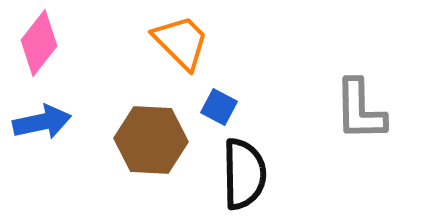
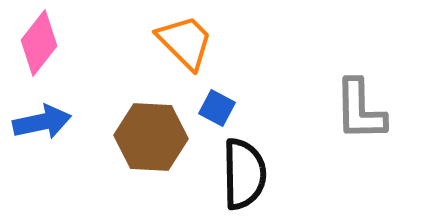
orange trapezoid: moved 4 px right
blue square: moved 2 px left, 1 px down
brown hexagon: moved 3 px up
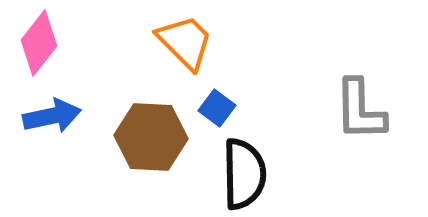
blue square: rotated 9 degrees clockwise
blue arrow: moved 10 px right, 6 px up
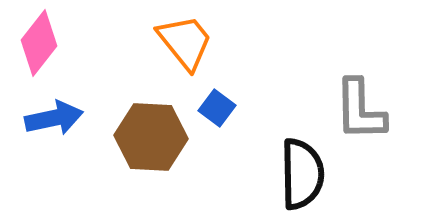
orange trapezoid: rotated 6 degrees clockwise
blue arrow: moved 2 px right, 2 px down
black semicircle: moved 58 px right
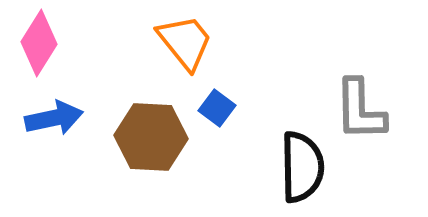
pink diamond: rotated 6 degrees counterclockwise
black semicircle: moved 7 px up
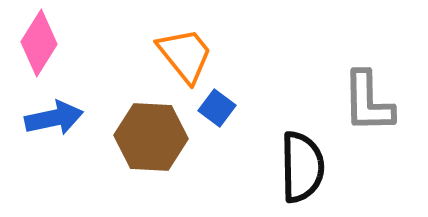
orange trapezoid: moved 13 px down
gray L-shape: moved 8 px right, 8 px up
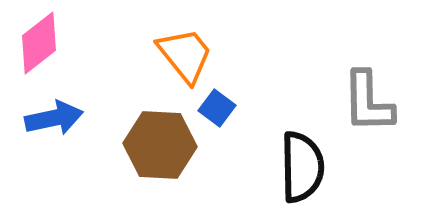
pink diamond: rotated 20 degrees clockwise
brown hexagon: moved 9 px right, 8 px down
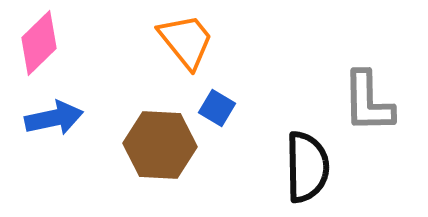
pink diamond: rotated 6 degrees counterclockwise
orange trapezoid: moved 1 px right, 14 px up
blue square: rotated 6 degrees counterclockwise
black semicircle: moved 5 px right
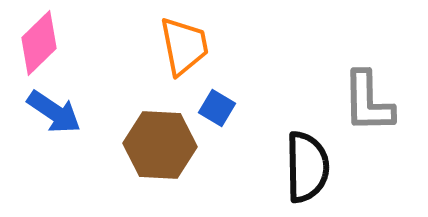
orange trapezoid: moved 2 px left, 5 px down; rotated 28 degrees clockwise
blue arrow: moved 6 px up; rotated 46 degrees clockwise
